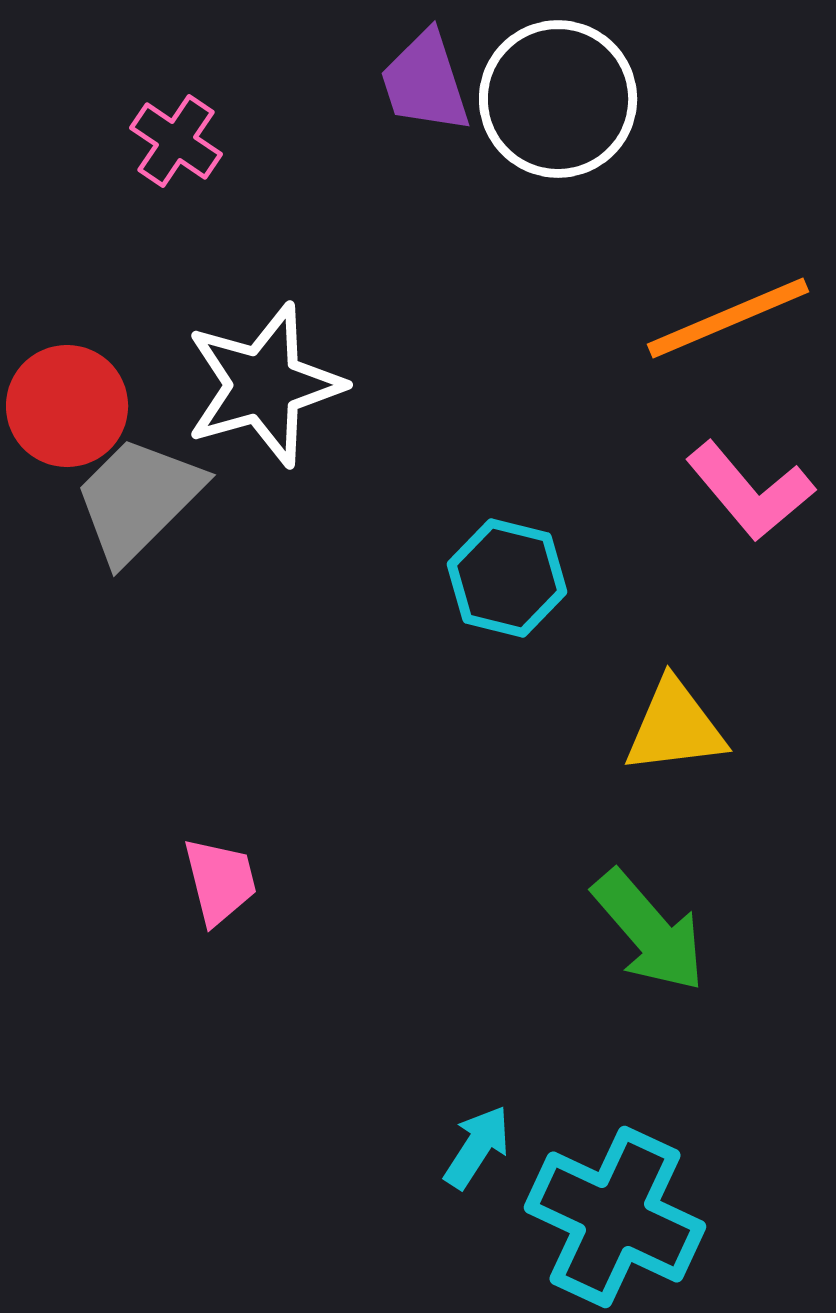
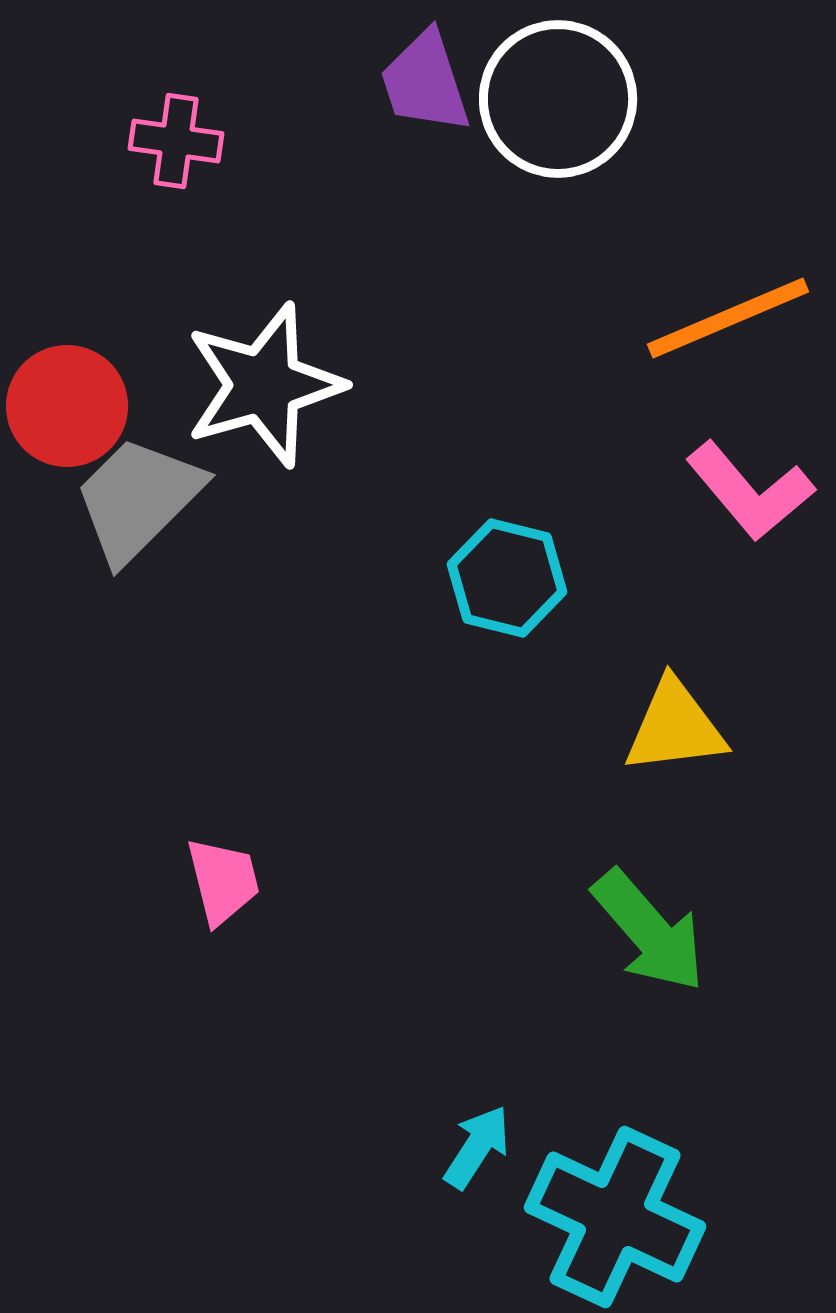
pink cross: rotated 26 degrees counterclockwise
pink trapezoid: moved 3 px right
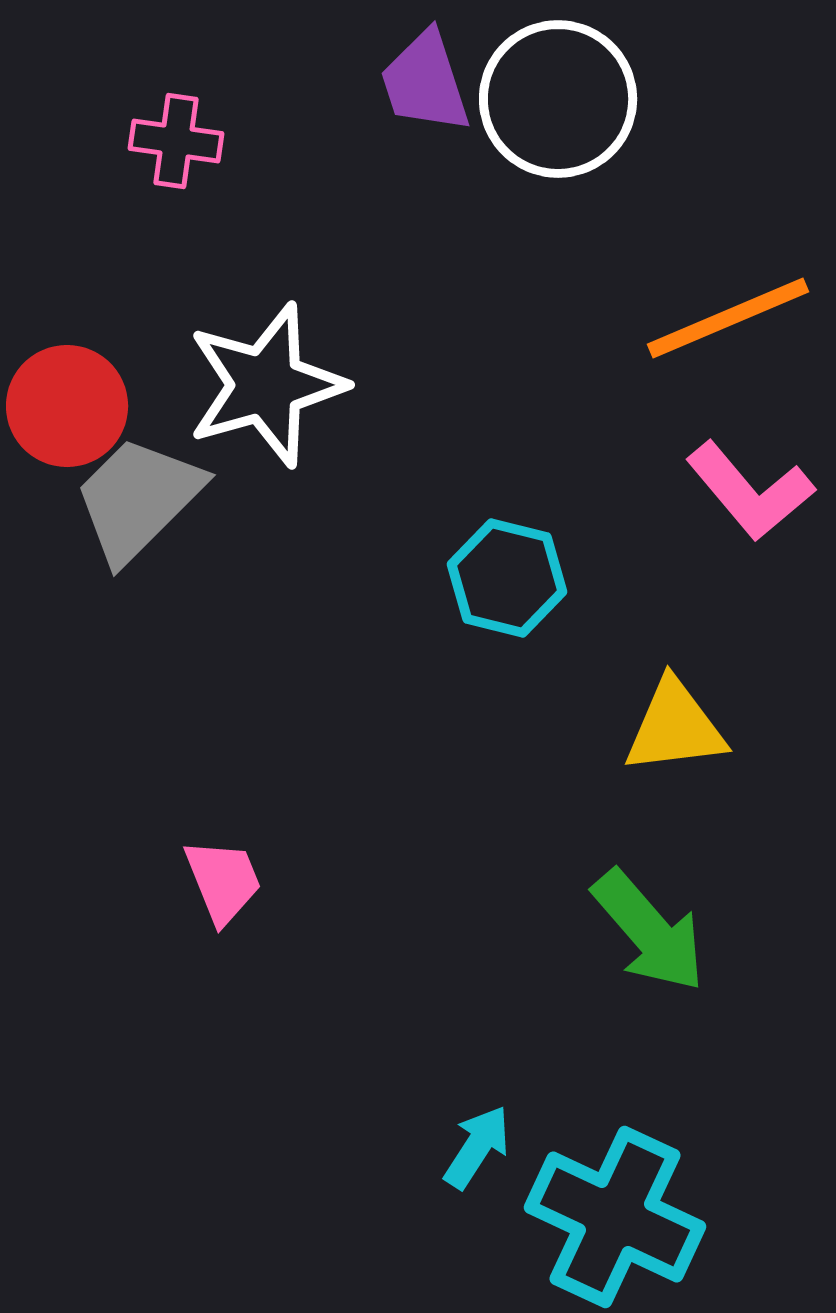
white star: moved 2 px right
pink trapezoid: rotated 8 degrees counterclockwise
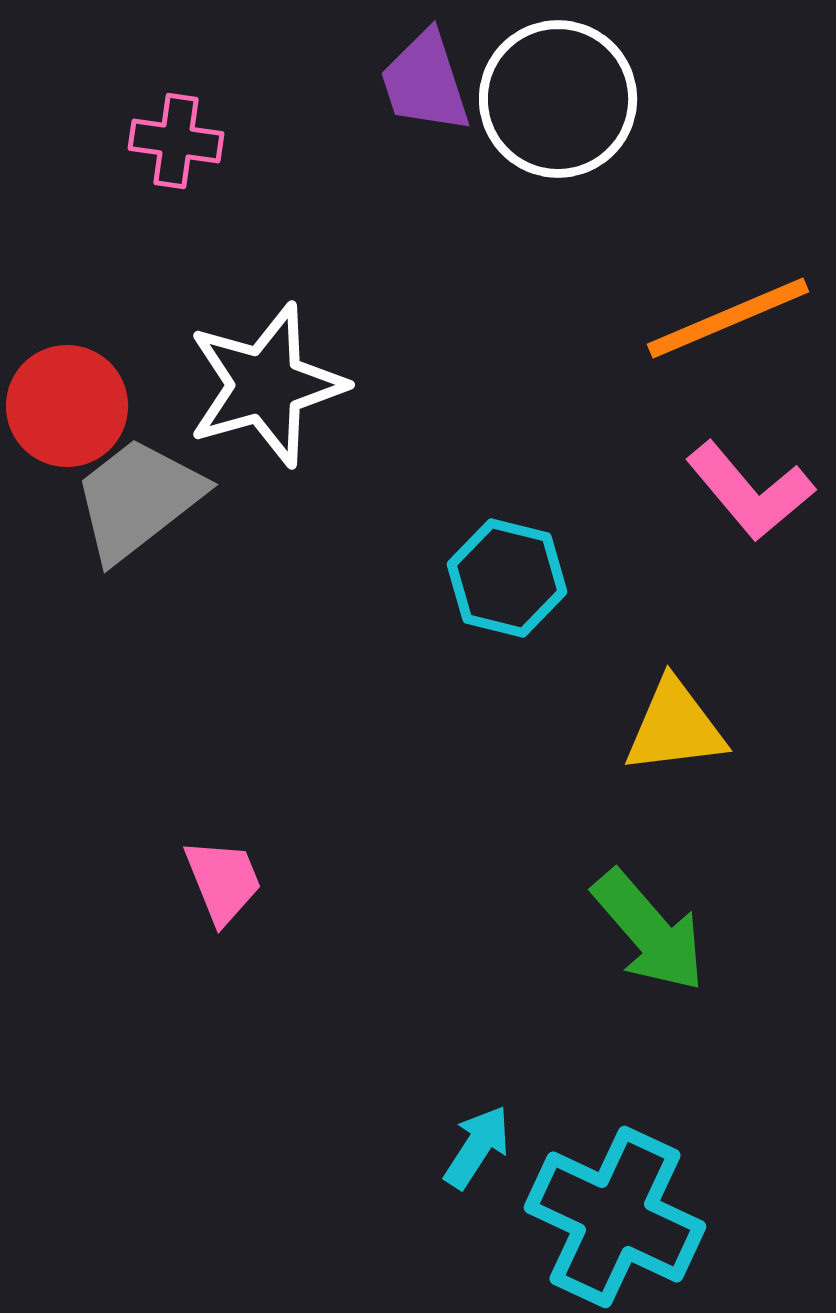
gray trapezoid: rotated 7 degrees clockwise
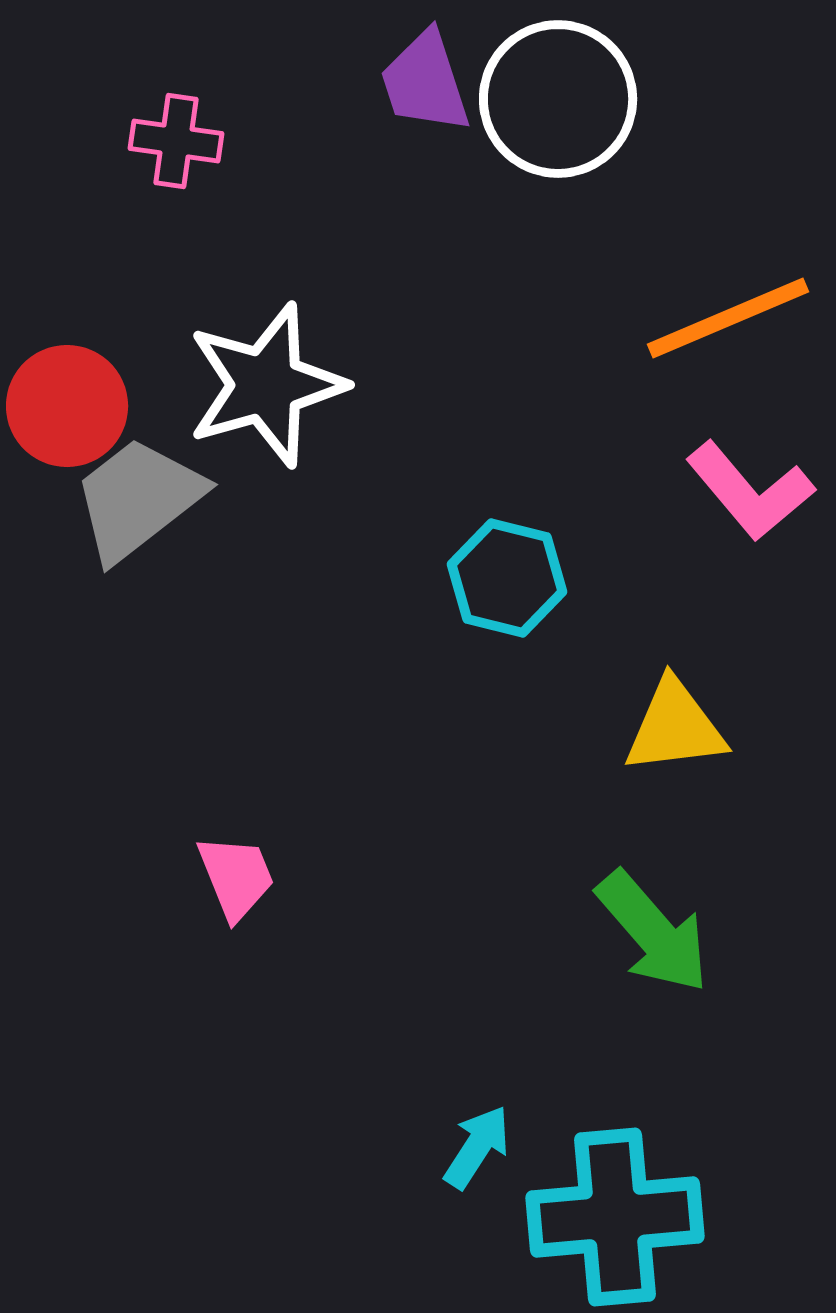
pink trapezoid: moved 13 px right, 4 px up
green arrow: moved 4 px right, 1 px down
cyan cross: rotated 30 degrees counterclockwise
